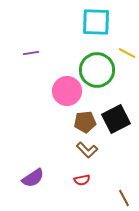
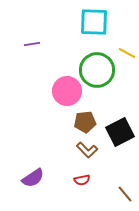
cyan square: moved 2 px left
purple line: moved 1 px right, 9 px up
black square: moved 4 px right, 13 px down
brown line: moved 1 px right, 4 px up; rotated 12 degrees counterclockwise
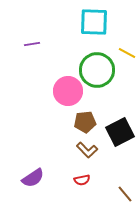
pink circle: moved 1 px right
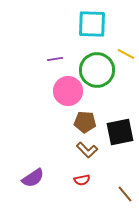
cyan square: moved 2 px left, 2 px down
purple line: moved 23 px right, 15 px down
yellow line: moved 1 px left, 1 px down
brown pentagon: rotated 10 degrees clockwise
black square: rotated 16 degrees clockwise
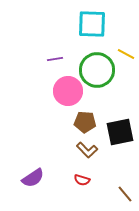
red semicircle: rotated 28 degrees clockwise
